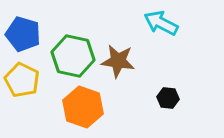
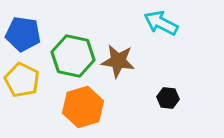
blue pentagon: rotated 8 degrees counterclockwise
orange hexagon: rotated 24 degrees clockwise
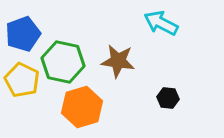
blue pentagon: rotated 28 degrees counterclockwise
green hexagon: moved 10 px left, 6 px down
orange hexagon: moved 1 px left
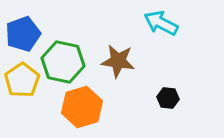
yellow pentagon: rotated 12 degrees clockwise
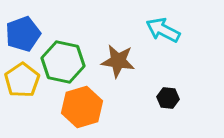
cyan arrow: moved 2 px right, 7 px down
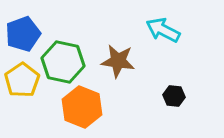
black hexagon: moved 6 px right, 2 px up
orange hexagon: rotated 21 degrees counterclockwise
